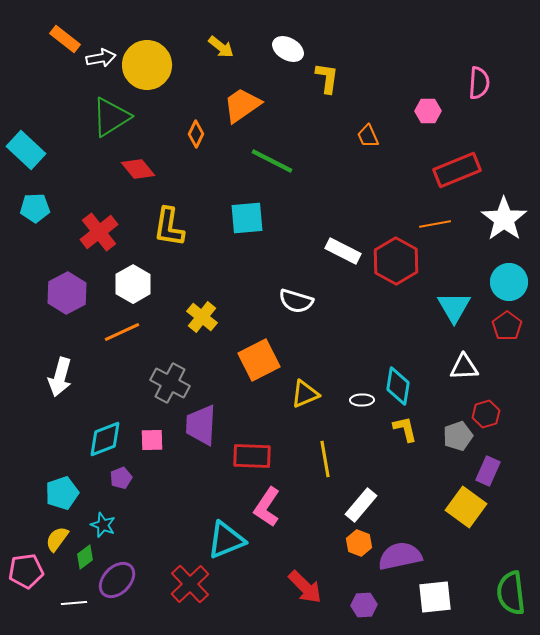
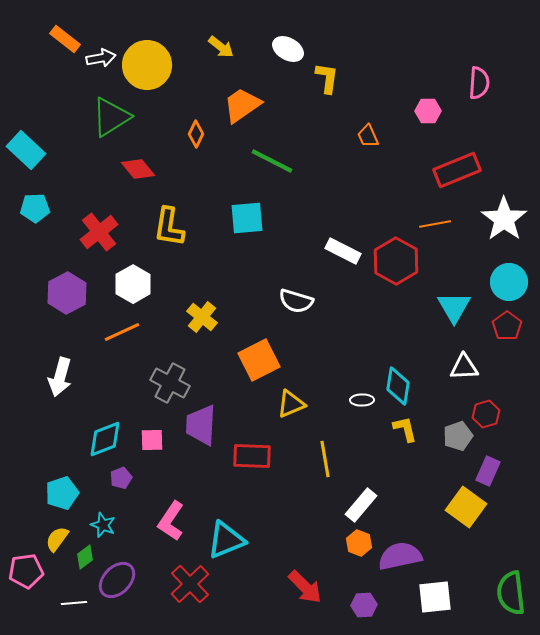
yellow triangle at (305, 394): moved 14 px left, 10 px down
pink L-shape at (267, 507): moved 96 px left, 14 px down
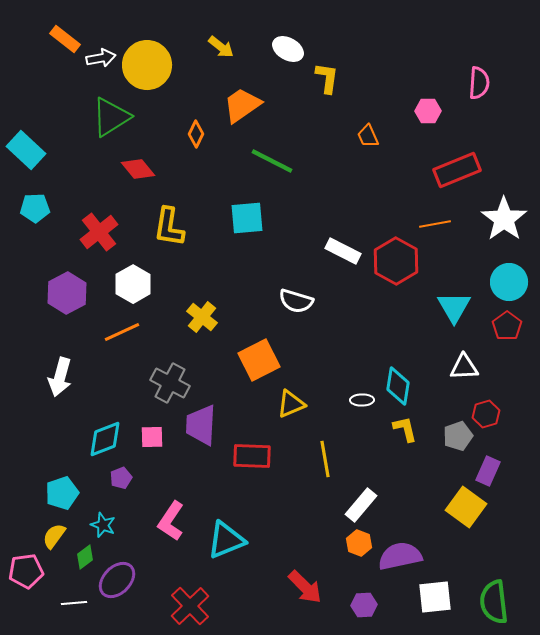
pink square at (152, 440): moved 3 px up
yellow semicircle at (57, 539): moved 3 px left, 3 px up
red cross at (190, 584): moved 22 px down
green semicircle at (511, 593): moved 17 px left, 9 px down
